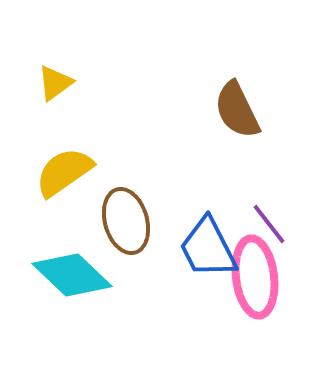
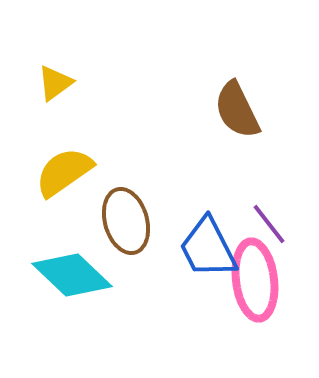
pink ellipse: moved 3 px down
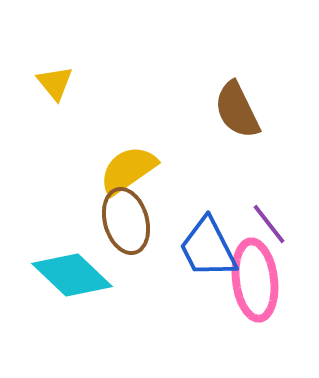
yellow triangle: rotated 33 degrees counterclockwise
yellow semicircle: moved 64 px right, 2 px up
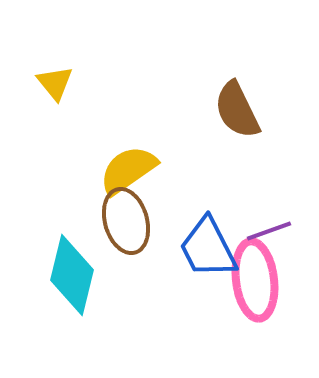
purple line: moved 7 px down; rotated 72 degrees counterclockwise
cyan diamond: rotated 60 degrees clockwise
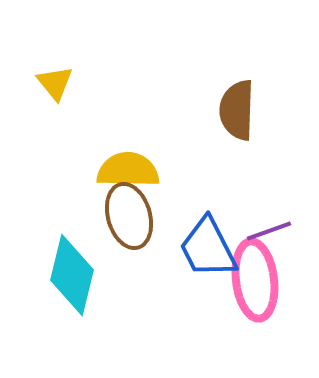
brown semicircle: rotated 28 degrees clockwise
yellow semicircle: rotated 36 degrees clockwise
brown ellipse: moved 3 px right, 5 px up
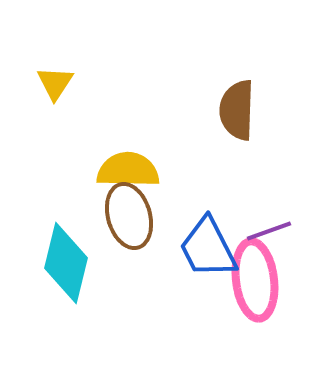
yellow triangle: rotated 12 degrees clockwise
cyan diamond: moved 6 px left, 12 px up
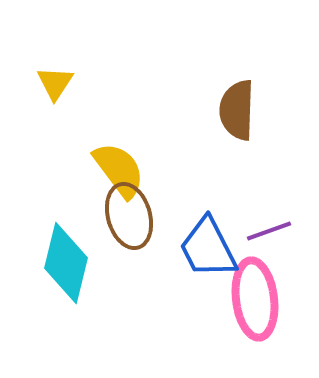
yellow semicircle: moved 9 px left; rotated 52 degrees clockwise
pink ellipse: moved 19 px down
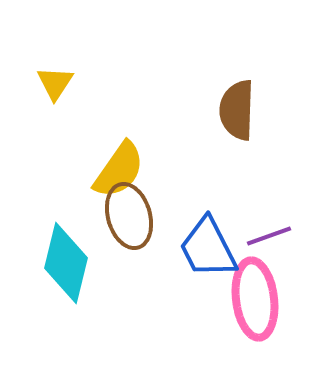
yellow semicircle: rotated 72 degrees clockwise
purple line: moved 5 px down
